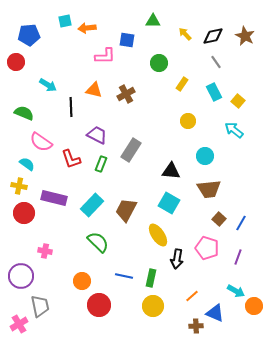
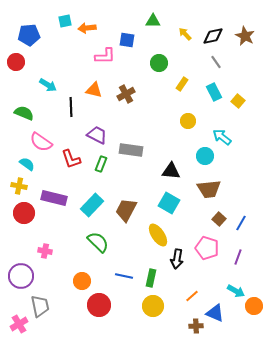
cyan arrow at (234, 130): moved 12 px left, 7 px down
gray rectangle at (131, 150): rotated 65 degrees clockwise
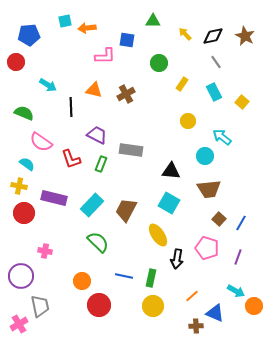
yellow square at (238, 101): moved 4 px right, 1 px down
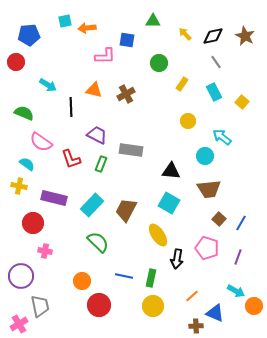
red circle at (24, 213): moved 9 px right, 10 px down
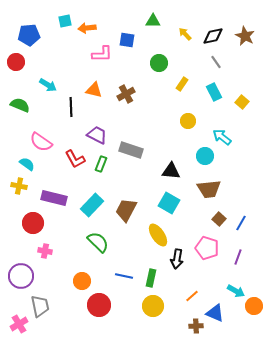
pink L-shape at (105, 56): moved 3 px left, 2 px up
green semicircle at (24, 113): moved 4 px left, 8 px up
gray rectangle at (131, 150): rotated 10 degrees clockwise
red L-shape at (71, 159): moved 4 px right; rotated 10 degrees counterclockwise
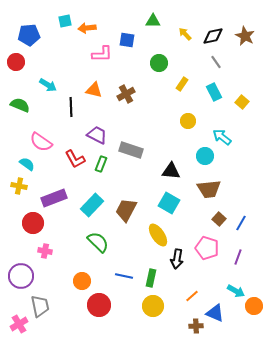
purple rectangle at (54, 198): rotated 35 degrees counterclockwise
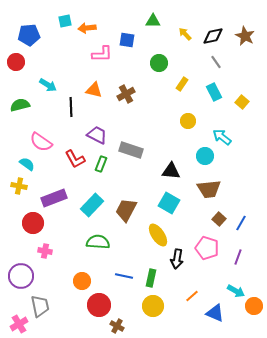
green semicircle at (20, 105): rotated 36 degrees counterclockwise
green semicircle at (98, 242): rotated 40 degrees counterclockwise
brown cross at (196, 326): moved 79 px left; rotated 32 degrees clockwise
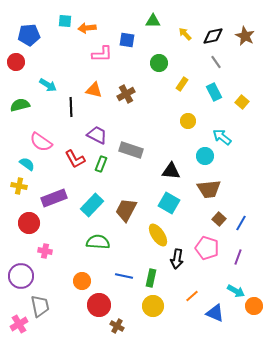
cyan square at (65, 21): rotated 16 degrees clockwise
red circle at (33, 223): moved 4 px left
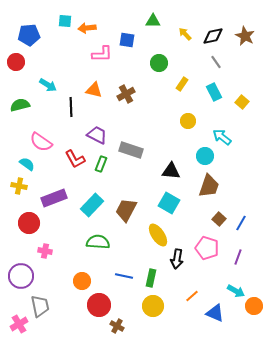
brown trapezoid at (209, 189): moved 3 px up; rotated 65 degrees counterclockwise
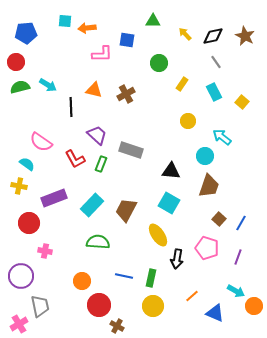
blue pentagon at (29, 35): moved 3 px left, 2 px up
green semicircle at (20, 105): moved 18 px up
purple trapezoid at (97, 135): rotated 15 degrees clockwise
